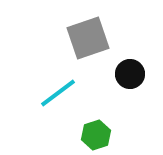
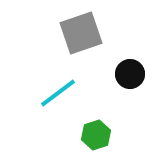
gray square: moved 7 px left, 5 px up
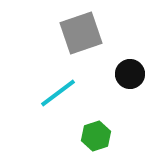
green hexagon: moved 1 px down
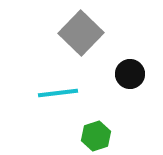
gray square: rotated 27 degrees counterclockwise
cyan line: rotated 30 degrees clockwise
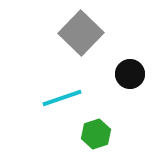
cyan line: moved 4 px right, 5 px down; rotated 12 degrees counterclockwise
green hexagon: moved 2 px up
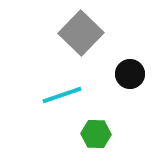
cyan line: moved 3 px up
green hexagon: rotated 20 degrees clockwise
